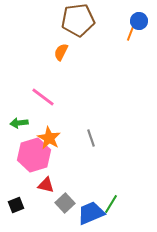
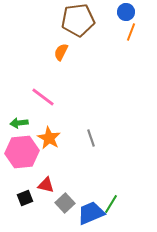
blue circle: moved 13 px left, 9 px up
pink hexagon: moved 12 px left, 3 px up; rotated 12 degrees clockwise
black square: moved 9 px right, 7 px up
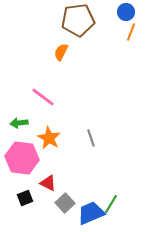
pink hexagon: moved 6 px down; rotated 12 degrees clockwise
red triangle: moved 2 px right, 2 px up; rotated 12 degrees clockwise
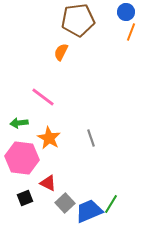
blue trapezoid: moved 2 px left, 2 px up
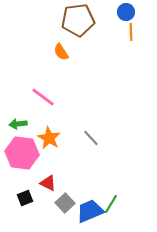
orange line: rotated 24 degrees counterclockwise
orange semicircle: rotated 60 degrees counterclockwise
green arrow: moved 1 px left, 1 px down
gray line: rotated 24 degrees counterclockwise
pink hexagon: moved 5 px up
blue trapezoid: moved 1 px right
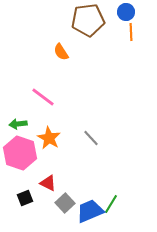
brown pentagon: moved 10 px right
pink hexagon: moved 2 px left; rotated 12 degrees clockwise
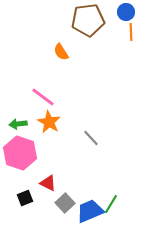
orange star: moved 16 px up
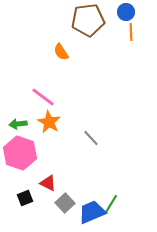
blue trapezoid: moved 2 px right, 1 px down
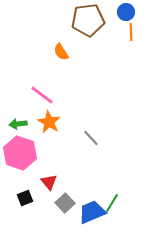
pink line: moved 1 px left, 2 px up
red triangle: moved 1 px right, 1 px up; rotated 24 degrees clockwise
green line: moved 1 px right, 1 px up
